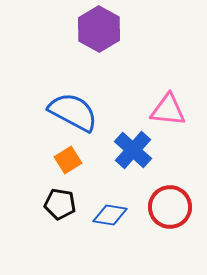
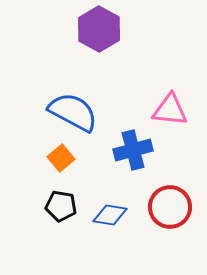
pink triangle: moved 2 px right
blue cross: rotated 33 degrees clockwise
orange square: moved 7 px left, 2 px up; rotated 8 degrees counterclockwise
black pentagon: moved 1 px right, 2 px down
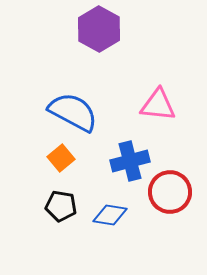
pink triangle: moved 12 px left, 5 px up
blue cross: moved 3 px left, 11 px down
red circle: moved 15 px up
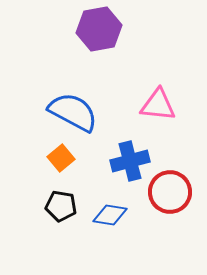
purple hexagon: rotated 21 degrees clockwise
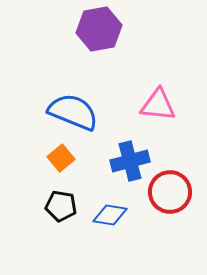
blue semicircle: rotated 6 degrees counterclockwise
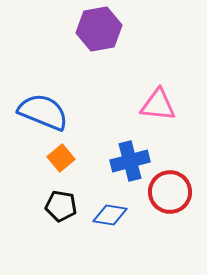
blue semicircle: moved 30 px left
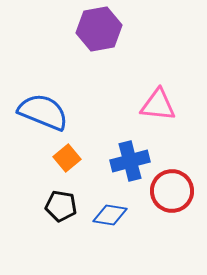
orange square: moved 6 px right
red circle: moved 2 px right, 1 px up
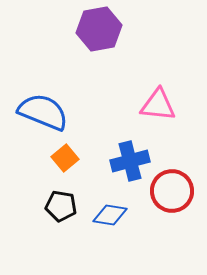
orange square: moved 2 px left
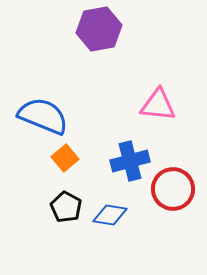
blue semicircle: moved 4 px down
red circle: moved 1 px right, 2 px up
black pentagon: moved 5 px right, 1 px down; rotated 20 degrees clockwise
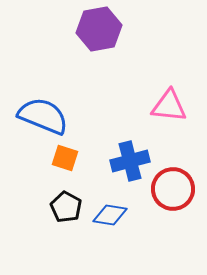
pink triangle: moved 11 px right, 1 px down
orange square: rotated 32 degrees counterclockwise
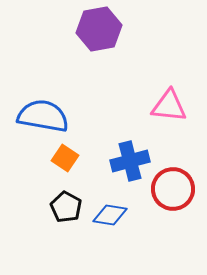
blue semicircle: rotated 12 degrees counterclockwise
orange square: rotated 16 degrees clockwise
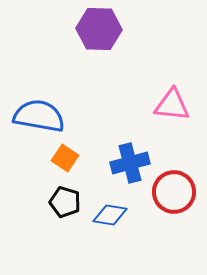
purple hexagon: rotated 12 degrees clockwise
pink triangle: moved 3 px right, 1 px up
blue semicircle: moved 4 px left
blue cross: moved 2 px down
red circle: moved 1 px right, 3 px down
black pentagon: moved 1 px left, 5 px up; rotated 12 degrees counterclockwise
